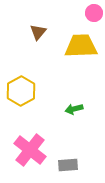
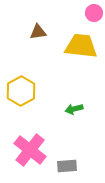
brown triangle: rotated 42 degrees clockwise
yellow trapezoid: rotated 8 degrees clockwise
gray rectangle: moved 1 px left, 1 px down
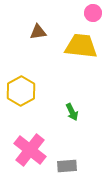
pink circle: moved 1 px left
green arrow: moved 2 px left, 3 px down; rotated 102 degrees counterclockwise
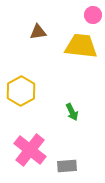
pink circle: moved 2 px down
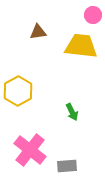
yellow hexagon: moved 3 px left
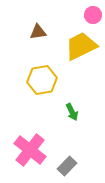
yellow trapezoid: rotated 32 degrees counterclockwise
yellow hexagon: moved 24 px right, 11 px up; rotated 20 degrees clockwise
gray rectangle: rotated 42 degrees counterclockwise
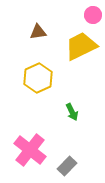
yellow hexagon: moved 4 px left, 2 px up; rotated 16 degrees counterclockwise
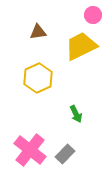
green arrow: moved 4 px right, 2 px down
gray rectangle: moved 2 px left, 12 px up
